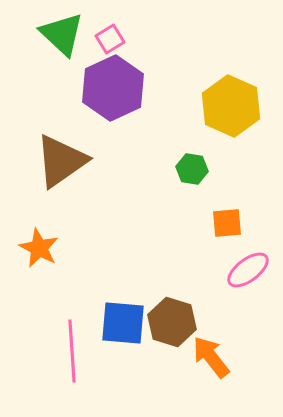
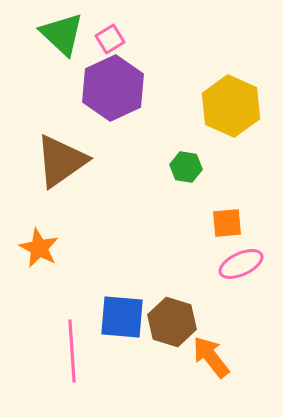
green hexagon: moved 6 px left, 2 px up
pink ellipse: moved 7 px left, 6 px up; rotated 12 degrees clockwise
blue square: moved 1 px left, 6 px up
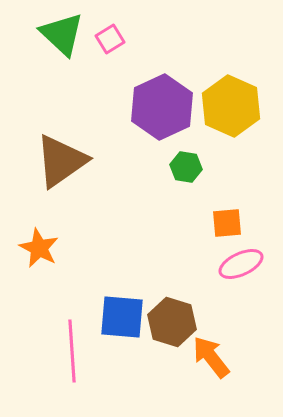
purple hexagon: moved 49 px right, 19 px down
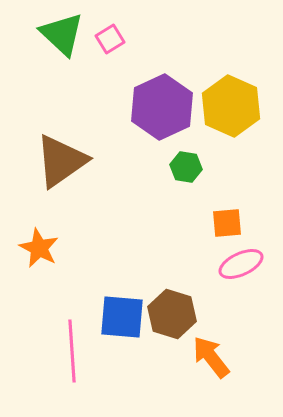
brown hexagon: moved 8 px up
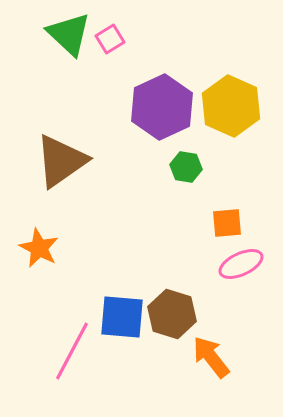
green triangle: moved 7 px right
pink line: rotated 32 degrees clockwise
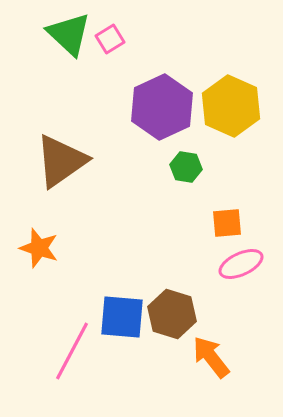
orange star: rotated 9 degrees counterclockwise
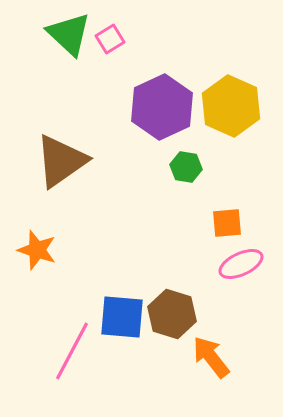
orange star: moved 2 px left, 2 px down
